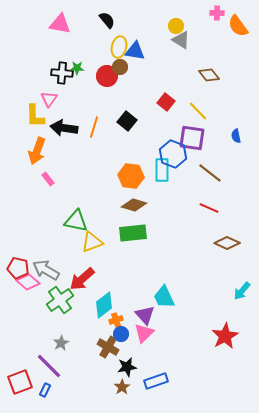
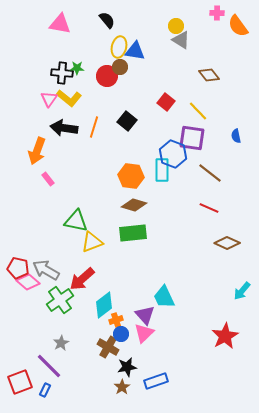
yellow L-shape at (35, 116): moved 34 px right, 18 px up; rotated 50 degrees counterclockwise
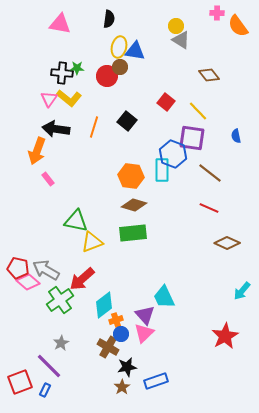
black semicircle at (107, 20): moved 2 px right, 1 px up; rotated 48 degrees clockwise
black arrow at (64, 128): moved 8 px left, 1 px down
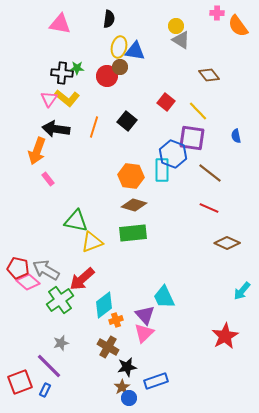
yellow L-shape at (69, 98): moved 2 px left
blue circle at (121, 334): moved 8 px right, 64 px down
gray star at (61, 343): rotated 14 degrees clockwise
